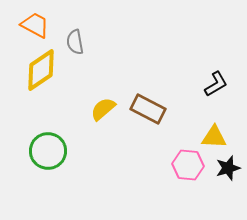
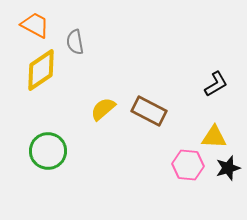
brown rectangle: moved 1 px right, 2 px down
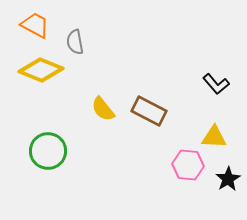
yellow diamond: rotated 57 degrees clockwise
black L-shape: rotated 80 degrees clockwise
yellow semicircle: rotated 88 degrees counterclockwise
black star: moved 11 px down; rotated 15 degrees counterclockwise
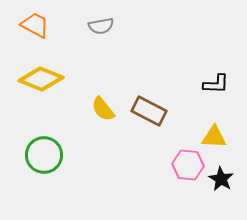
gray semicircle: moved 26 px right, 16 px up; rotated 90 degrees counterclockwise
yellow diamond: moved 9 px down
black L-shape: rotated 48 degrees counterclockwise
green circle: moved 4 px left, 4 px down
black star: moved 7 px left; rotated 10 degrees counterclockwise
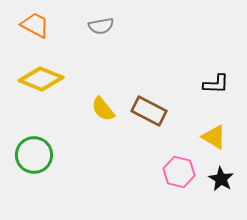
yellow triangle: rotated 28 degrees clockwise
green circle: moved 10 px left
pink hexagon: moved 9 px left, 7 px down; rotated 8 degrees clockwise
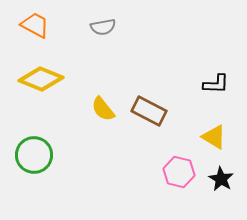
gray semicircle: moved 2 px right, 1 px down
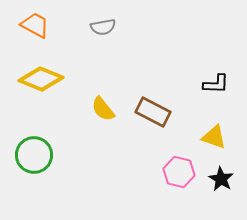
brown rectangle: moved 4 px right, 1 px down
yellow triangle: rotated 12 degrees counterclockwise
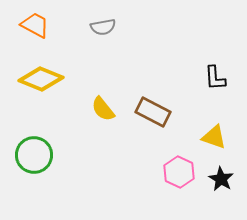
black L-shape: moved 1 px left, 6 px up; rotated 84 degrees clockwise
pink hexagon: rotated 12 degrees clockwise
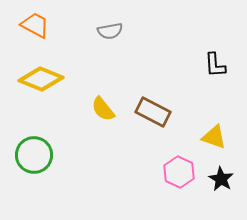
gray semicircle: moved 7 px right, 4 px down
black L-shape: moved 13 px up
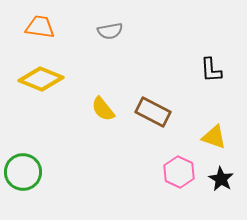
orange trapezoid: moved 5 px right, 2 px down; rotated 20 degrees counterclockwise
black L-shape: moved 4 px left, 5 px down
green circle: moved 11 px left, 17 px down
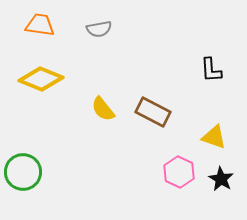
orange trapezoid: moved 2 px up
gray semicircle: moved 11 px left, 2 px up
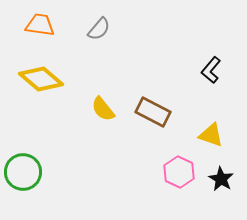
gray semicircle: rotated 40 degrees counterclockwise
black L-shape: rotated 44 degrees clockwise
yellow diamond: rotated 18 degrees clockwise
yellow triangle: moved 3 px left, 2 px up
